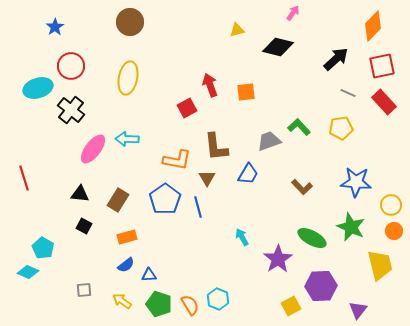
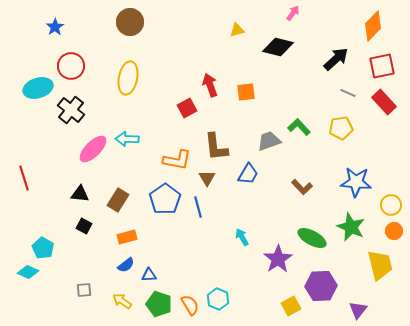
pink ellipse at (93, 149): rotated 8 degrees clockwise
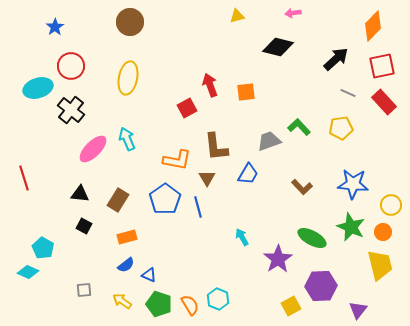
pink arrow at (293, 13): rotated 133 degrees counterclockwise
yellow triangle at (237, 30): moved 14 px up
cyan arrow at (127, 139): rotated 65 degrees clockwise
blue star at (356, 182): moved 3 px left, 2 px down
orange circle at (394, 231): moved 11 px left, 1 px down
blue triangle at (149, 275): rotated 28 degrees clockwise
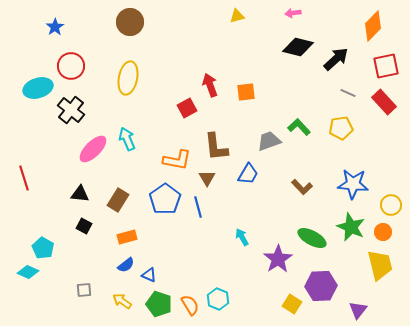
black diamond at (278, 47): moved 20 px right
red square at (382, 66): moved 4 px right
yellow square at (291, 306): moved 1 px right, 2 px up; rotated 30 degrees counterclockwise
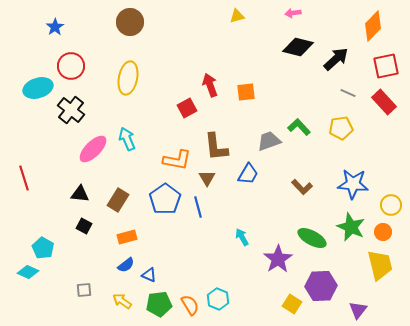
green pentagon at (159, 304): rotated 25 degrees counterclockwise
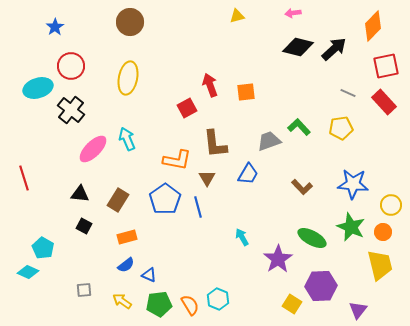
black arrow at (336, 59): moved 2 px left, 10 px up
brown L-shape at (216, 147): moved 1 px left, 3 px up
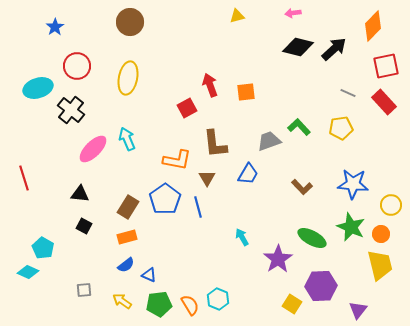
red circle at (71, 66): moved 6 px right
brown rectangle at (118, 200): moved 10 px right, 7 px down
orange circle at (383, 232): moved 2 px left, 2 px down
